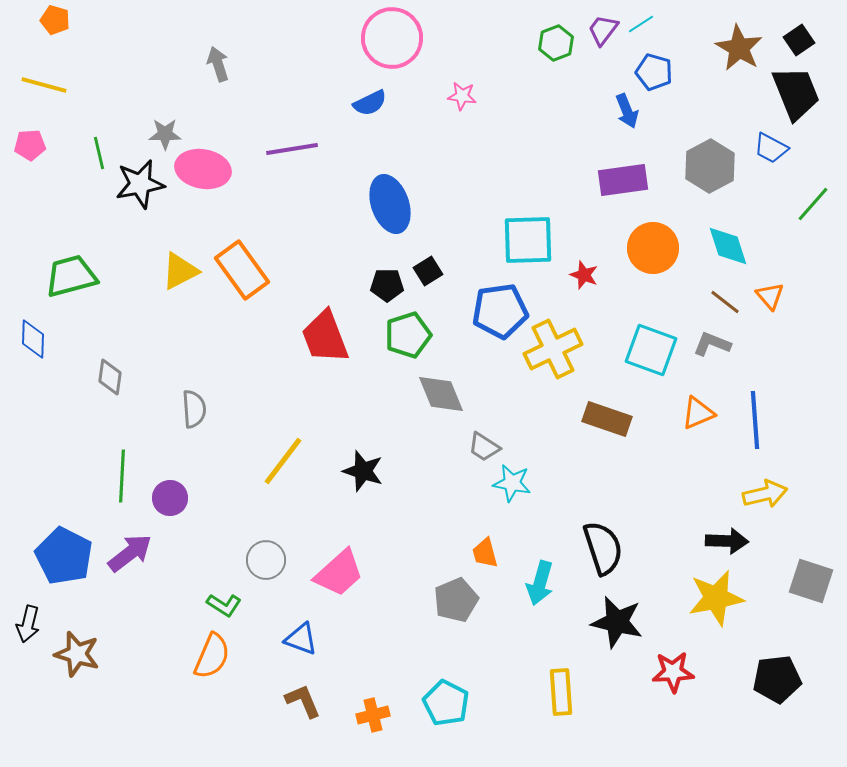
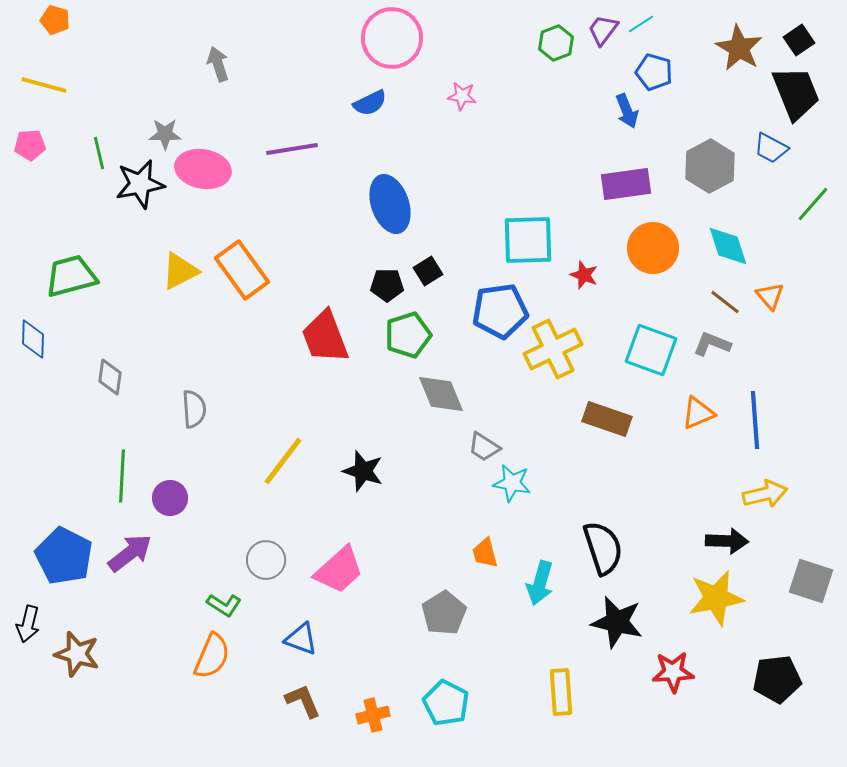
purple rectangle at (623, 180): moved 3 px right, 4 px down
pink trapezoid at (339, 573): moved 3 px up
gray pentagon at (456, 600): moved 12 px left, 13 px down; rotated 9 degrees counterclockwise
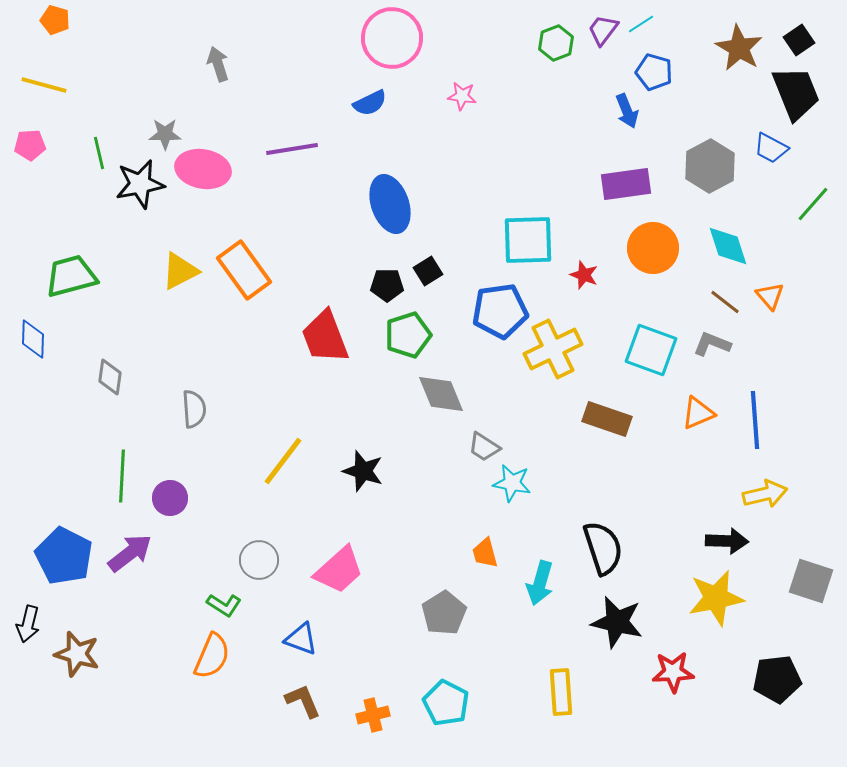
orange rectangle at (242, 270): moved 2 px right
gray circle at (266, 560): moved 7 px left
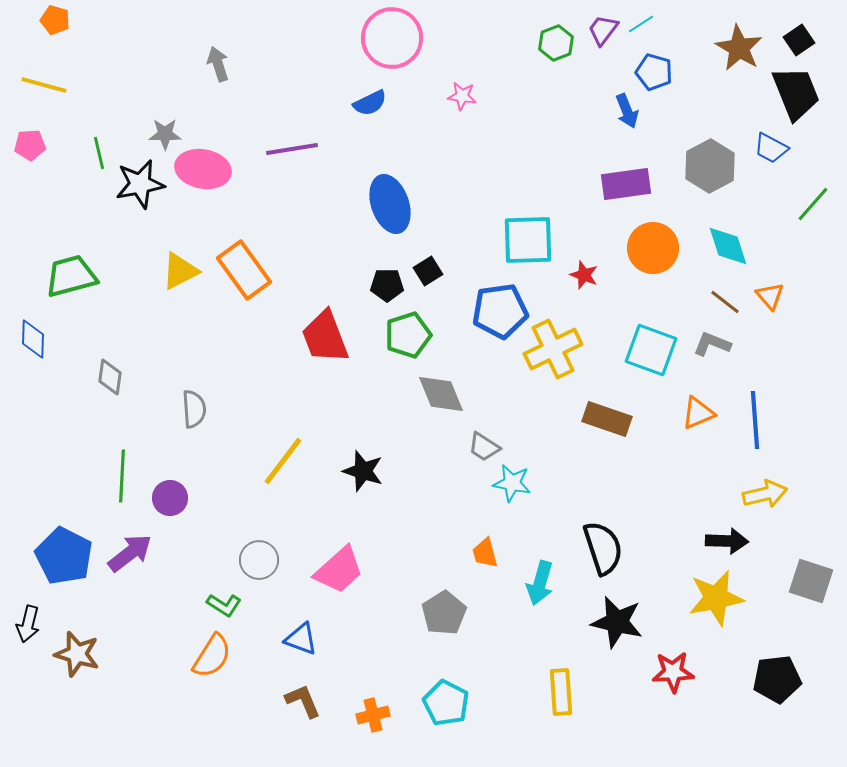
orange semicircle at (212, 656): rotated 9 degrees clockwise
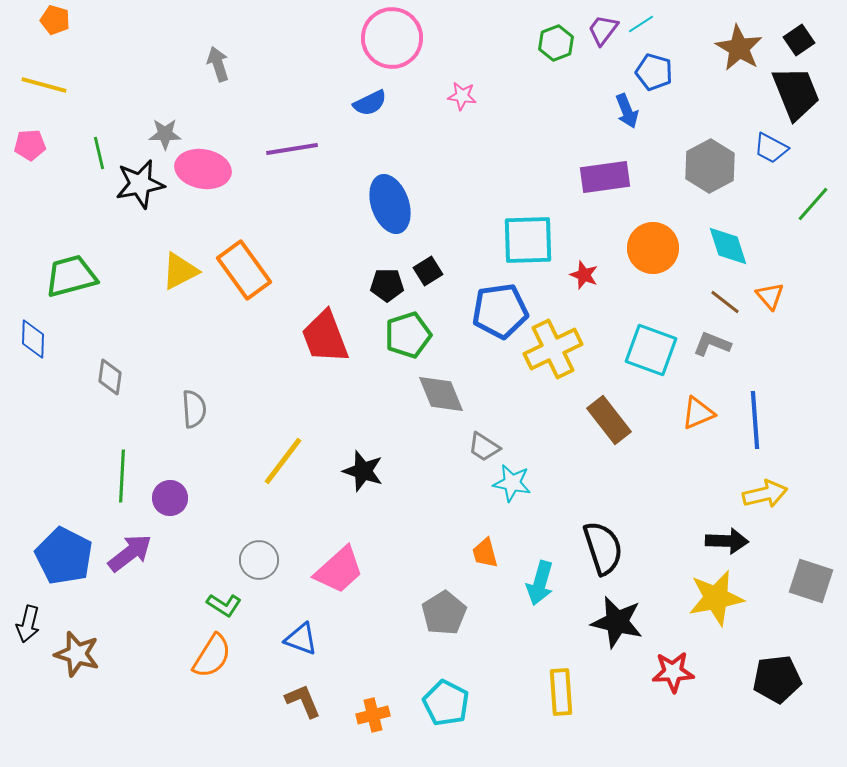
purple rectangle at (626, 184): moved 21 px left, 7 px up
brown rectangle at (607, 419): moved 2 px right, 1 px down; rotated 33 degrees clockwise
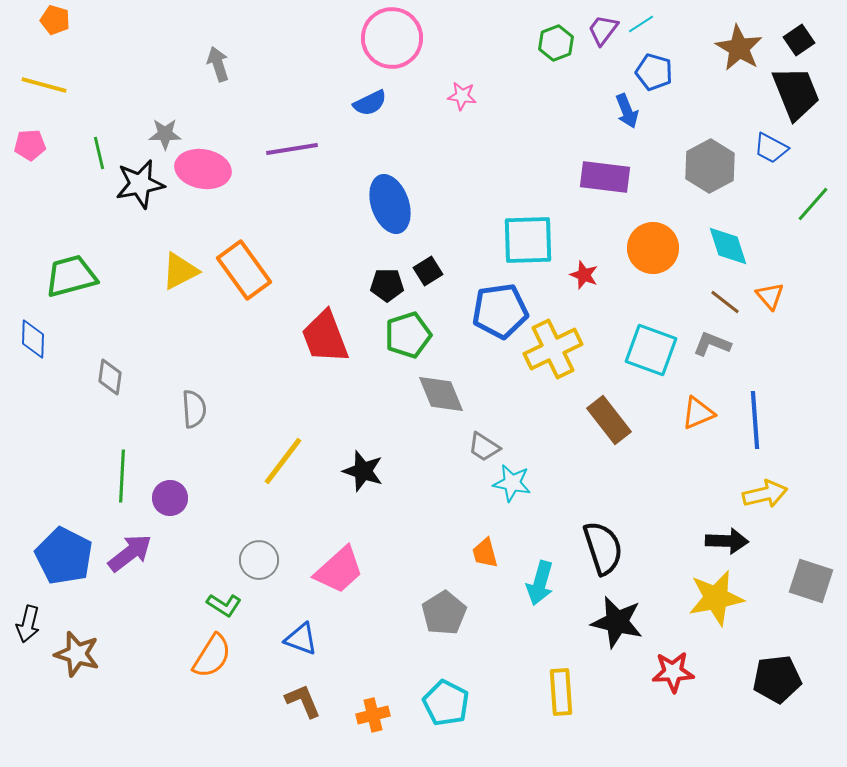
purple rectangle at (605, 177): rotated 15 degrees clockwise
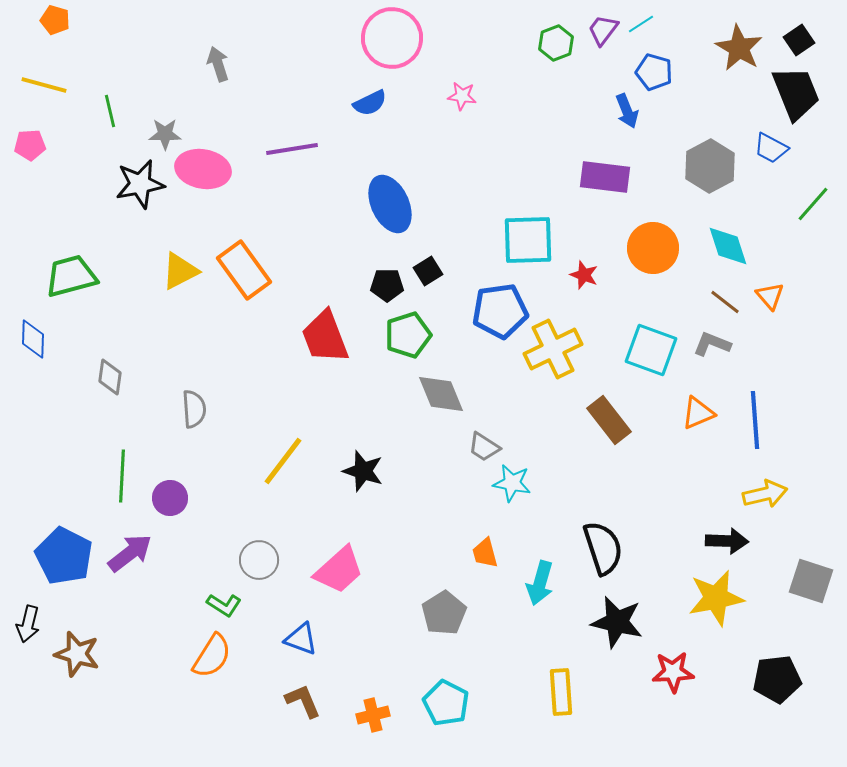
green line at (99, 153): moved 11 px right, 42 px up
blue ellipse at (390, 204): rotated 6 degrees counterclockwise
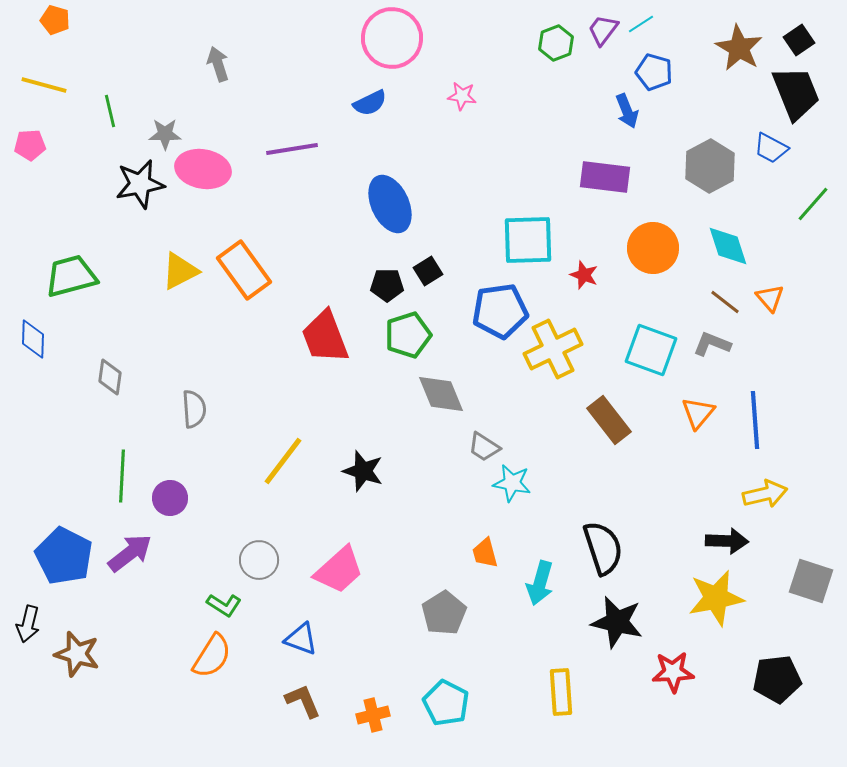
orange triangle at (770, 296): moved 2 px down
orange triangle at (698, 413): rotated 27 degrees counterclockwise
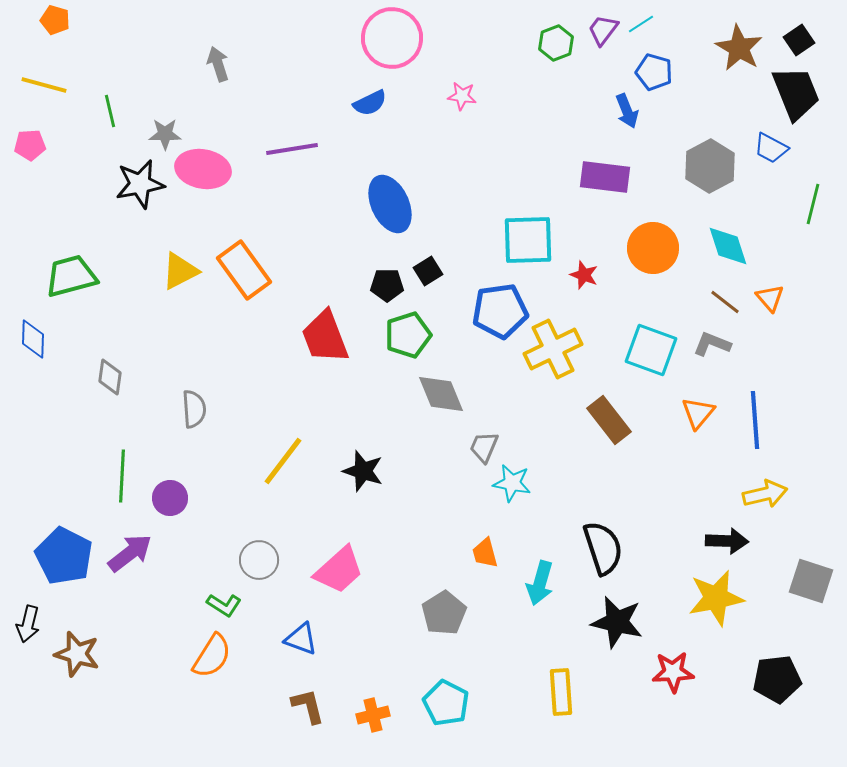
green line at (813, 204): rotated 27 degrees counterclockwise
gray trapezoid at (484, 447): rotated 80 degrees clockwise
brown L-shape at (303, 701): moved 5 px right, 5 px down; rotated 9 degrees clockwise
